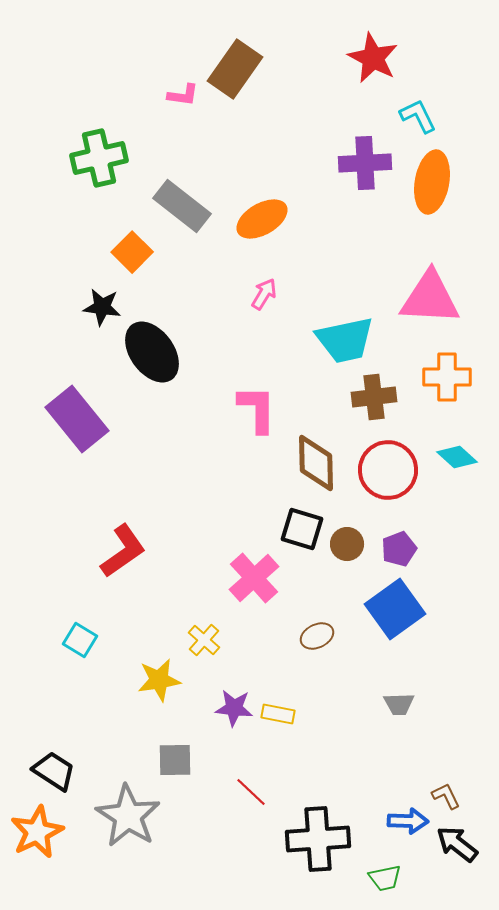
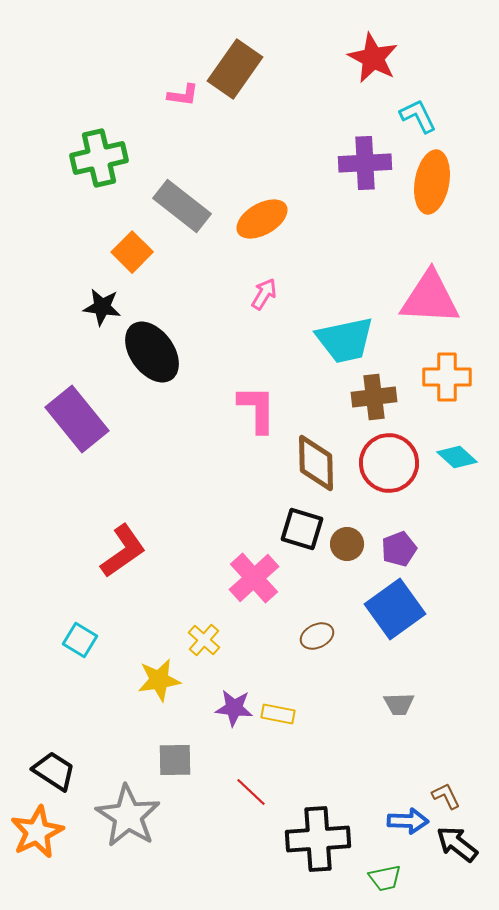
red circle at (388, 470): moved 1 px right, 7 px up
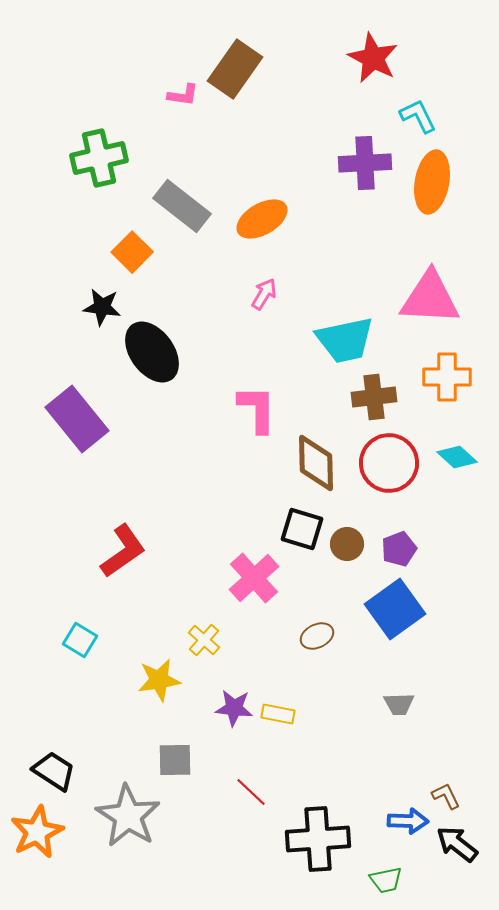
green trapezoid at (385, 878): moved 1 px right, 2 px down
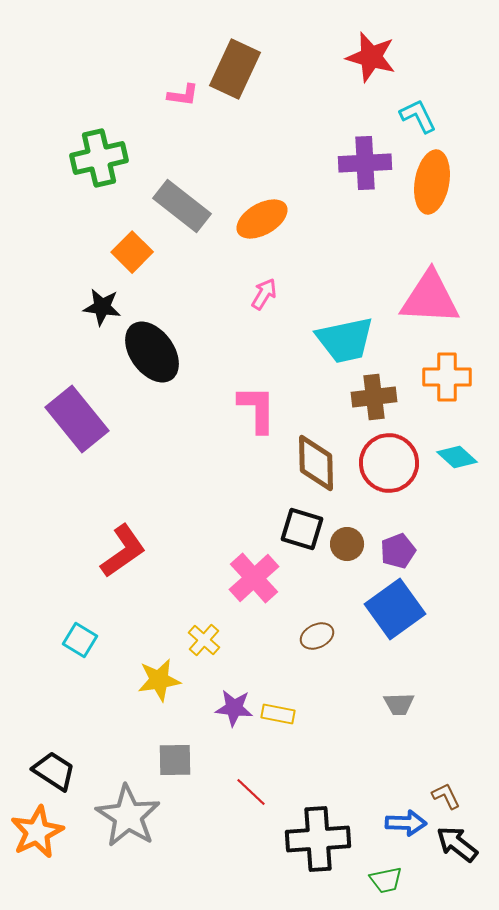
red star at (373, 58): moved 2 px left, 1 px up; rotated 12 degrees counterclockwise
brown rectangle at (235, 69): rotated 10 degrees counterclockwise
purple pentagon at (399, 549): moved 1 px left, 2 px down
blue arrow at (408, 821): moved 2 px left, 2 px down
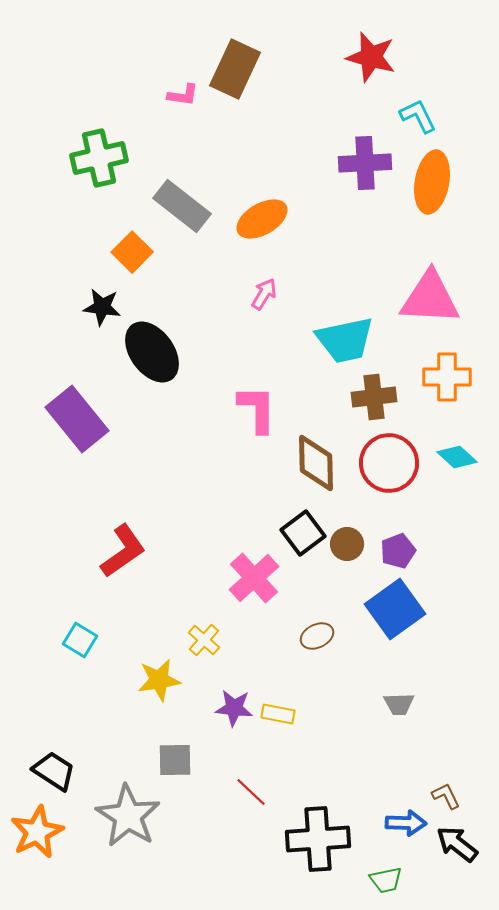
black square at (302, 529): moved 1 px right, 4 px down; rotated 36 degrees clockwise
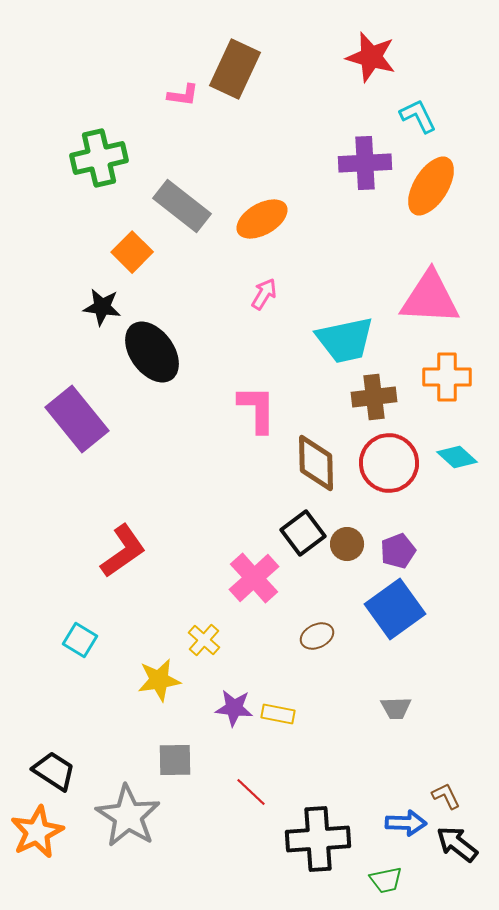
orange ellipse at (432, 182): moved 1 px left, 4 px down; rotated 22 degrees clockwise
gray trapezoid at (399, 704): moved 3 px left, 4 px down
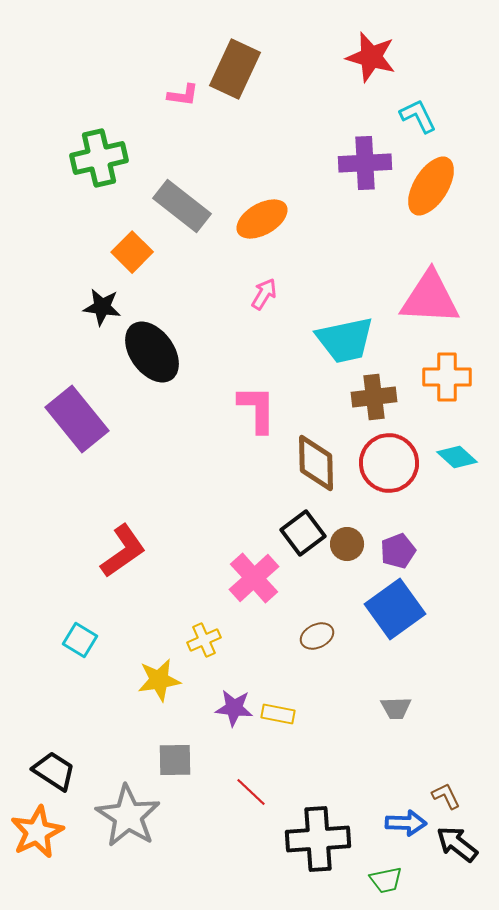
yellow cross at (204, 640): rotated 24 degrees clockwise
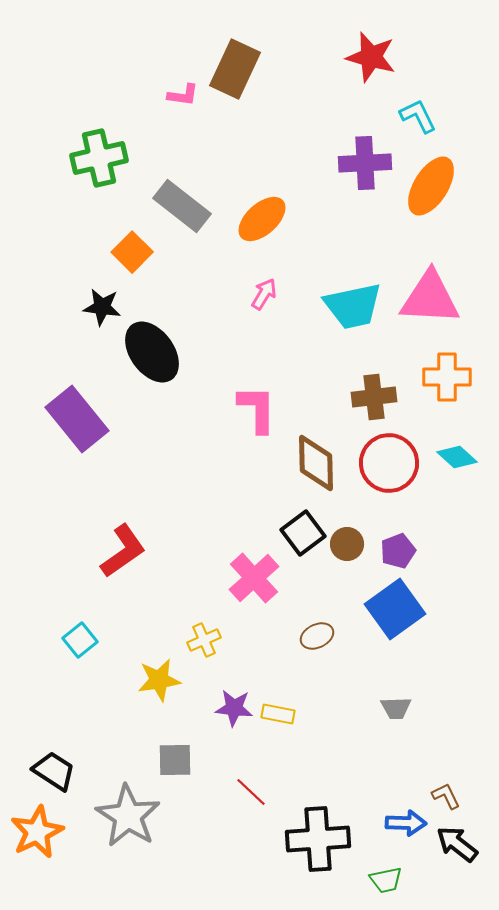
orange ellipse at (262, 219): rotated 12 degrees counterclockwise
cyan trapezoid at (345, 340): moved 8 px right, 34 px up
cyan square at (80, 640): rotated 20 degrees clockwise
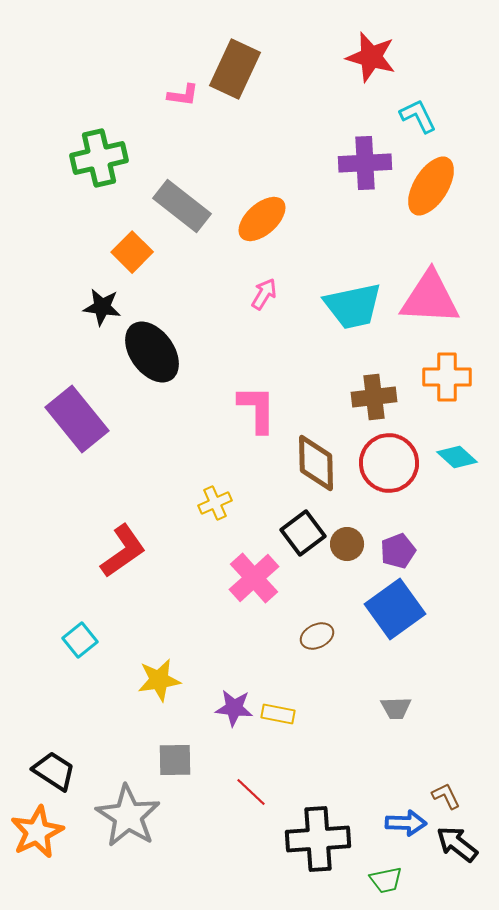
yellow cross at (204, 640): moved 11 px right, 137 px up
